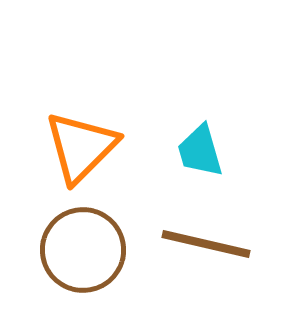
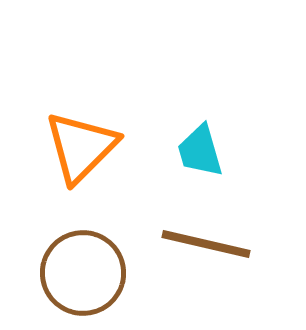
brown circle: moved 23 px down
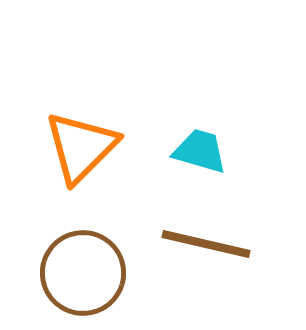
cyan trapezoid: rotated 122 degrees clockwise
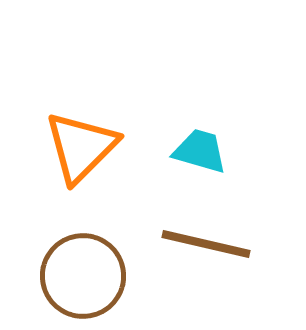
brown circle: moved 3 px down
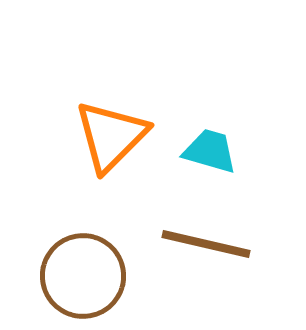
orange triangle: moved 30 px right, 11 px up
cyan trapezoid: moved 10 px right
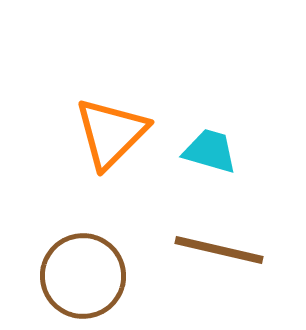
orange triangle: moved 3 px up
brown line: moved 13 px right, 6 px down
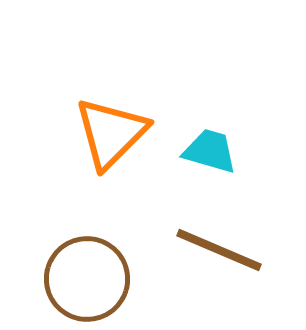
brown line: rotated 10 degrees clockwise
brown circle: moved 4 px right, 3 px down
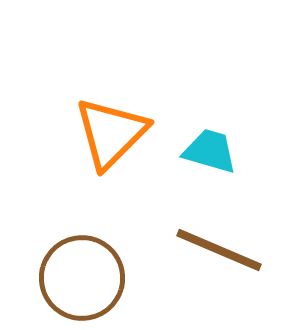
brown circle: moved 5 px left, 1 px up
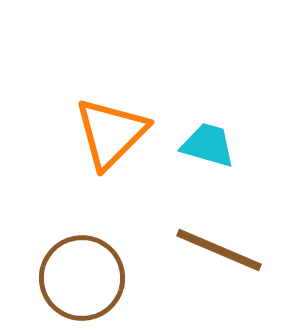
cyan trapezoid: moved 2 px left, 6 px up
